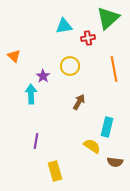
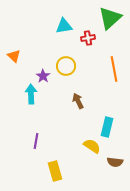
green triangle: moved 2 px right
yellow circle: moved 4 px left
brown arrow: moved 1 px left, 1 px up; rotated 56 degrees counterclockwise
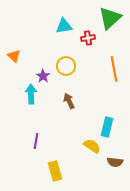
brown arrow: moved 9 px left
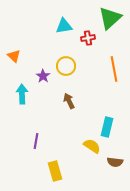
cyan arrow: moved 9 px left
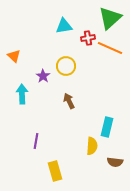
orange line: moved 4 px left, 21 px up; rotated 55 degrees counterclockwise
yellow semicircle: rotated 60 degrees clockwise
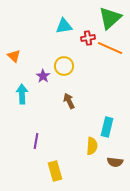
yellow circle: moved 2 px left
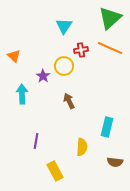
cyan triangle: rotated 48 degrees counterclockwise
red cross: moved 7 px left, 12 px down
yellow semicircle: moved 10 px left, 1 px down
yellow rectangle: rotated 12 degrees counterclockwise
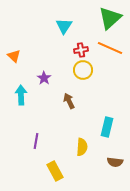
yellow circle: moved 19 px right, 4 px down
purple star: moved 1 px right, 2 px down
cyan arrow: moved 1 px left, 1 px down
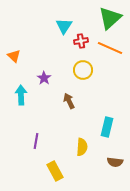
red cross: moved 9 px up
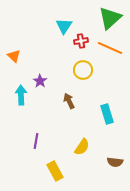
purple star: moved 4 px left, 3 px down
cyan rectangle: moved 13 px up; rotated 30 degrees counterclockwise
yellow semicircle: rotated 30 degrees clockwise
